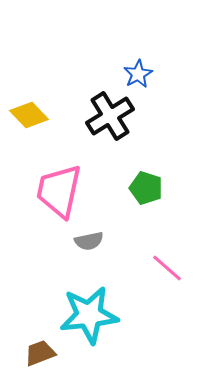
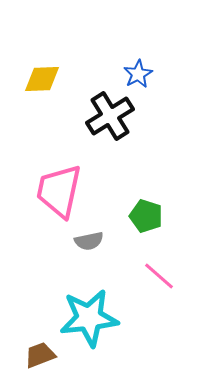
yellow diamond: moved 13 px right, 36 px up; rotated 48 degrees counterclockwise
green pentagon: moved 28 px down
pink line: moved 8 px left, 8 px down
cyan star: moved 3 px down
brown trapezoid: moved 2 px down
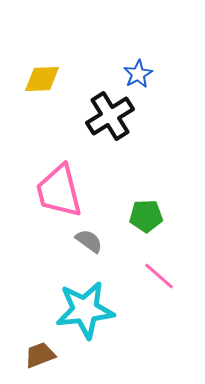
pink trapezoid: rotated 26 degrees counterclockwise
green pentagon: rotated 20 degrees counterclockwise
gray semicircle: rotated 132 degrees counterclockwise
cyan star: moved 4 px left, 8 px up
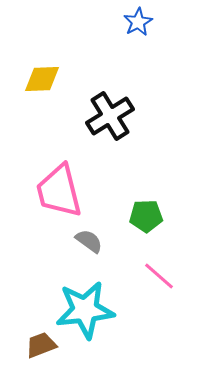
blue star: moved 52 px up
brown trapezoid: moved 1 px right, 10 px up
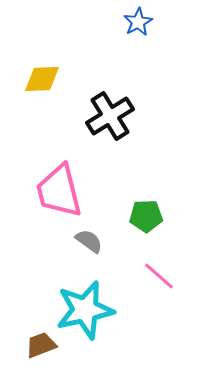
cyan star: rotated 6 degrees counterclockwise
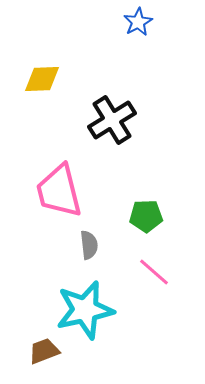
black cross: moved 2 px right, 4 px down
gray semicircle: moved 4 px down; rotated 48 degrees clockwise
pink line: moved 5 px left, 4 px up
brown trapezoid: moved 3 px right, 6 px down
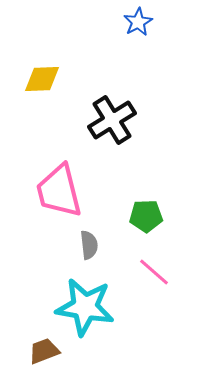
cyan star: moved 3 px up; rotated 22 degrees clockwise
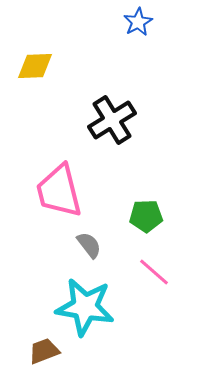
yellow diamond: moved 7 px left, 13 px up
gray semicircle: rotated 32 degrees counterclockwise
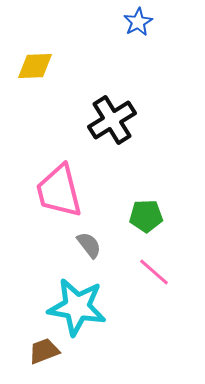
cyan star: moved 8 px left
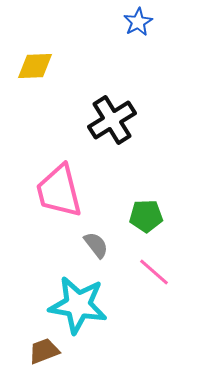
gray semicircle: moved 7 px right
cyan star: moved 1 px right, 2 px up
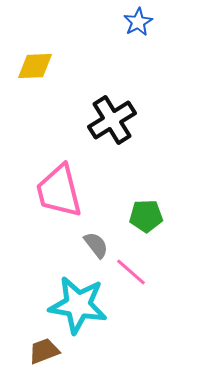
pink line: moved 23 px left
